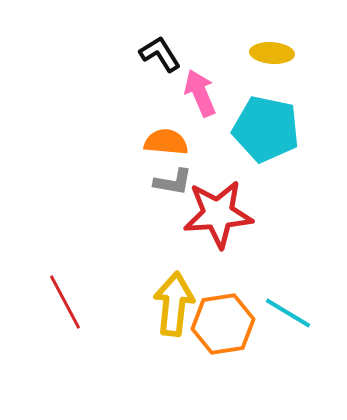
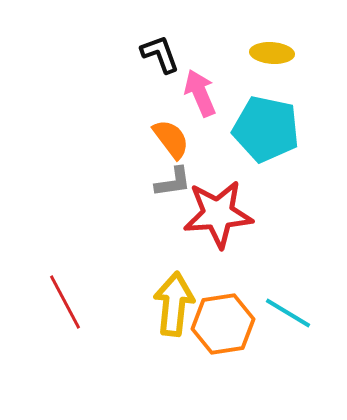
black L-shape: rotated 12 degrees clockwise
orange semicircle: moved 5 px right, 3 px up; rotated 48 degrees clockwise
gray L-shape: rotated 18 degrees counterclockwise
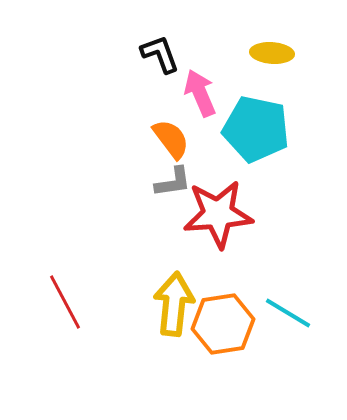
cyan pentagon: moved 10 px left
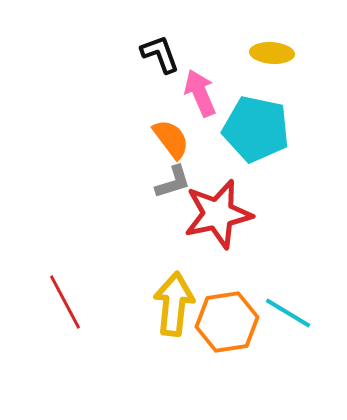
gray L-shape: rotated 9 degrees counterclockwise
red star: rotated 8 degrees counterclockwise
orange hexagon: moved 4 px right, 2 px up
